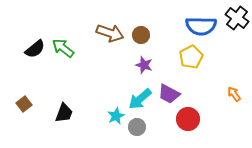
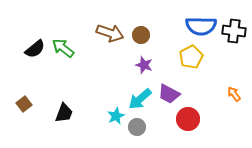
black cross: moved 3 px left, 13 px down; rotated 30 degrees counterclockwise
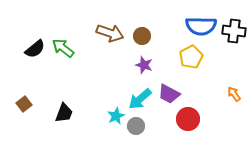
brown circle: moved 1 px right, 1 px down
gray circle: moved 1 px left, 1 px up
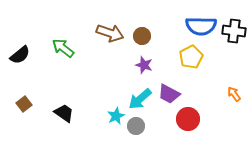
black semicircle: moved 15 px left, 6 px down
black trapezoid: rotated 75 degrees counterclockwise
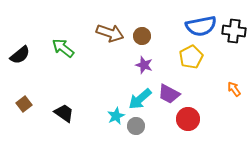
blue semicircle: rotated 12 degrees counterclockwise
orange arrow: moved 5 px up
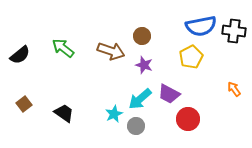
brown arrow: moved 1 px right, 18 px down
cyan star: moved 2 px left, 2 px up
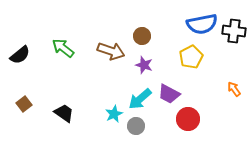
blue semicircle: moved 1 px right, 2 px up
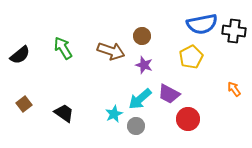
green arrow: rotated 20 degrees clockwise
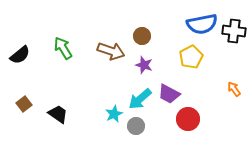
black trapezoid: moved 6 px left, 1 px down
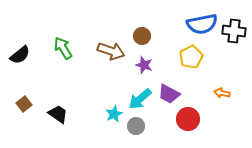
orange arrow: moved 12 px left, 4 px down; rotated 42 degrees counterclockwise
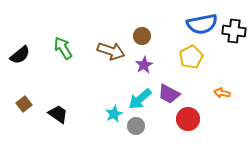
purple star: rotated 24 degrees clockwise
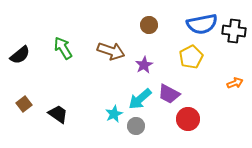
brown circle: moved 7 px right, 11 px up
orange arrow: moved 13 px right, 10 px up; rotated 147 degrees clockwise
